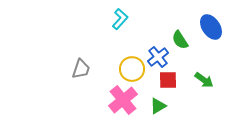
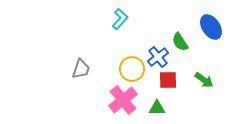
green semicircle: moved 2 px down
green triangle: moved 1 px left, 2 px down; rotated 30 degrees clockwise
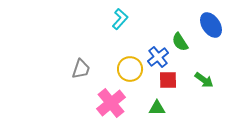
blue ellipse: moved 2 px up
yellow circle: moved 2 px left
pink cross: moved 12 px left, 3 px down
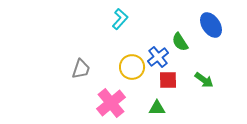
yellow circle: moved 2 px right, 2 px up
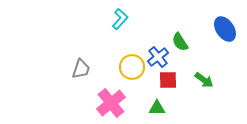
blue ellipse: moved 14 px right, 4 px down
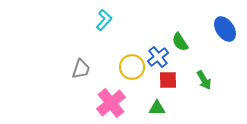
cyan L-shape: moved 16 px left, 1 px down
green arrow: rotated 24 degrees clockwise
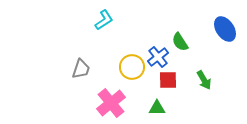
cyan L-shape: rotated 15 degrees clockwise
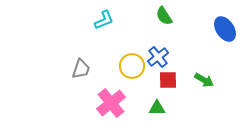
cyan L-shape: rotated 10 degrees clockwise
green semicircle: moved 16 px left, 26 px up
yellow circle: moved 1 px up
green arrow: rotated 30 degrees counterclockwise
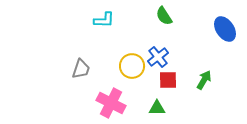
cyan L-shape: rotated 25 degrees clockwise
green arrow: rotated 90 degrees counterclockwise
pink cross: rotated 24 degrees counterclockwise
